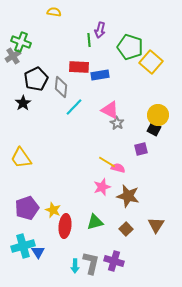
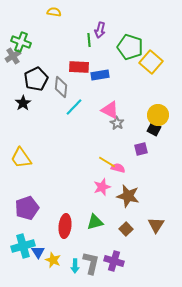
yellow star: moved 50 px down
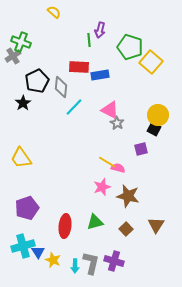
yellow semicircle: rotated 32 degrees clockwise
black pentagon: moved 1 px right, 2 px down
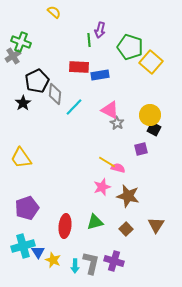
gray diamond: moved 6 px left, 7 px down
yellow circle: moved 8 px left
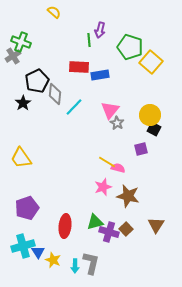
pink triangle: rotated 42 degrees clockwise
pink star: moved 1 px right
purple cross: moved 5 px left, 29 px up
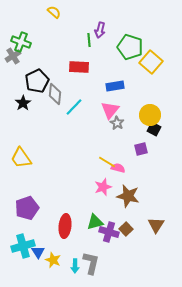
blue rectangle: moved 15 px right, 11 px down
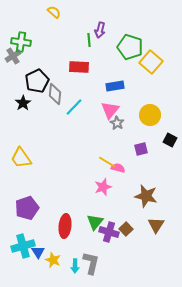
green cross: rotated 12 degrees counterclockwise
black square: moved 16 px right, 11 px down
brown star: moved 18 px right
green triangle: rotated 36 degrees counterclockwise
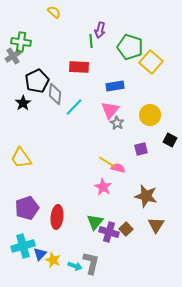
green line: moved 2 px right, 1 px down
pink star: rotated 24 degrees counterclockwise
red ellipse: moved 8 px left, 9 px up
blue triangle: moved 2 px right, 2 px down; rotated 16 degrees clockwise
cyan arrow: rotated 72 degrees counterclockwise
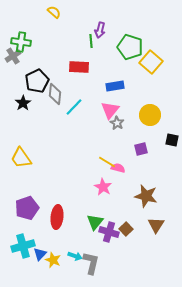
black square: moved 2 px right; rotated 16 degrees counterclockwise
cyan arrow: moved 10 px up
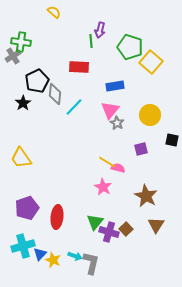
brown star: rotated 15 degrees clockwise
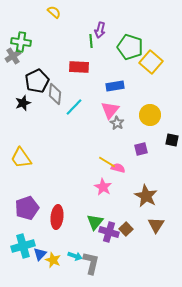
black star: rotated 14 degrees clockwise
